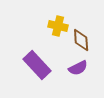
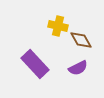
brown diamond: rotated 25 degrees counterclockwise
purple rectangle: moved 2 px left, 1 px up
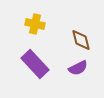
yellow cross: moved 23 px left, 2 px up
brown diamond: rotated 15 degrees clockwise
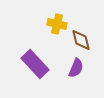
yellow cross: moved 22 px right
purple semicircle: moved 2 px left; rotated 42 degrees counterclockwise
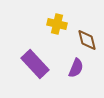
brown diamond: moved 6 px right
